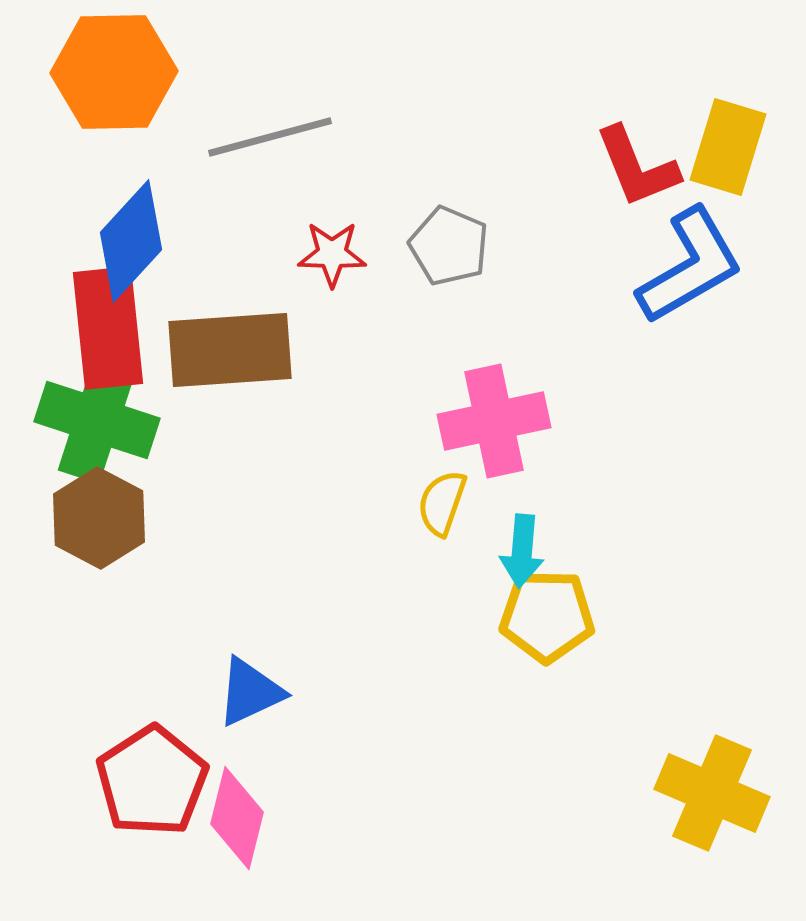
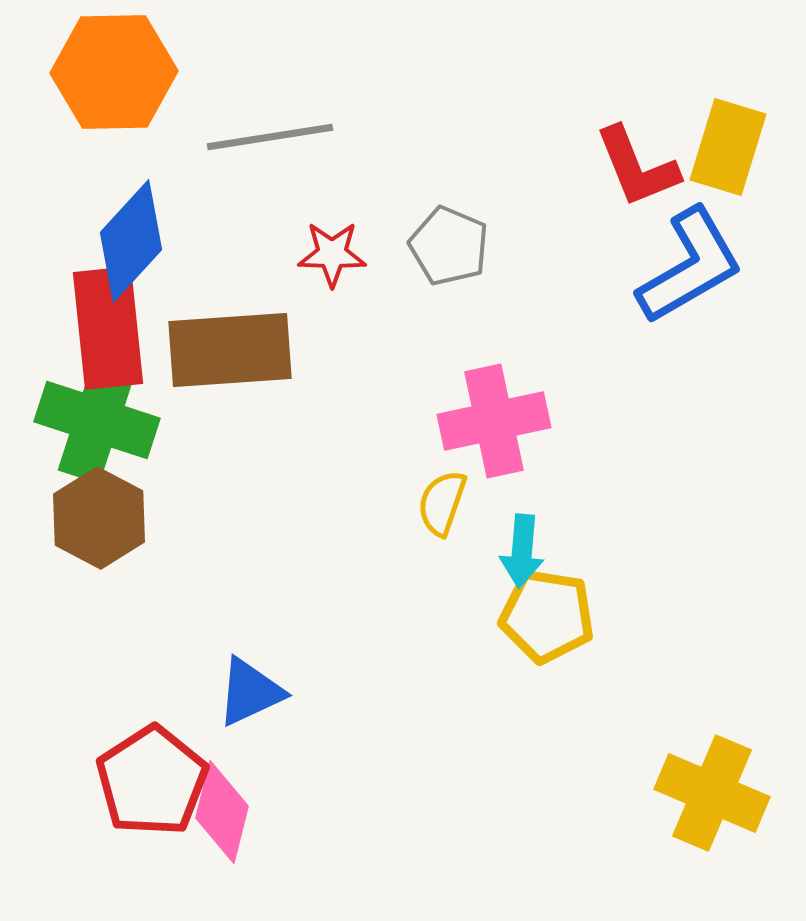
gray line: rotated 6 degrees clockwise
yellow pentagon: rotated 8 degrees clockwise
pink diamond: moved 15 px left, 6 px up
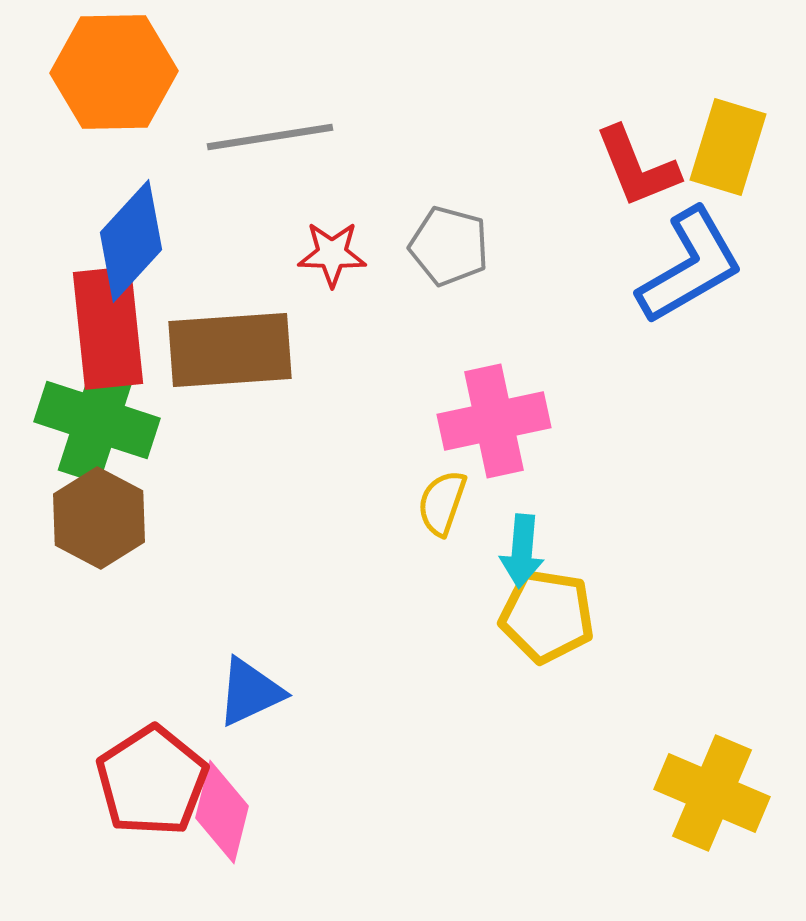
gray pentagon: rotated 8 degrees counterclockwise
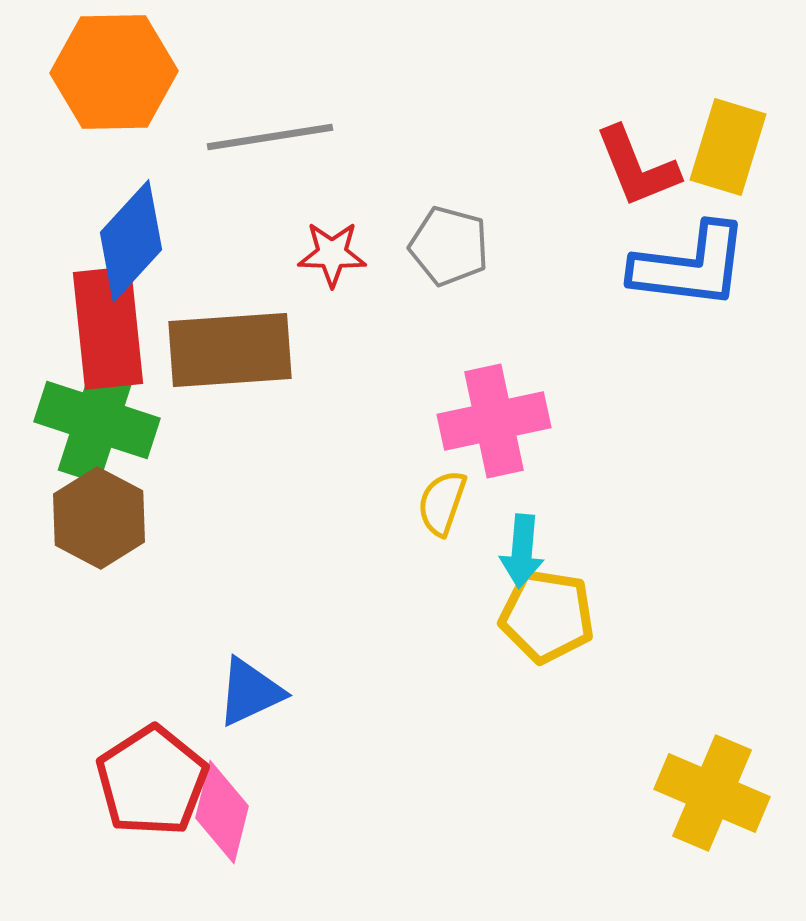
blue L-shape: rotated 37 degrees clockwise
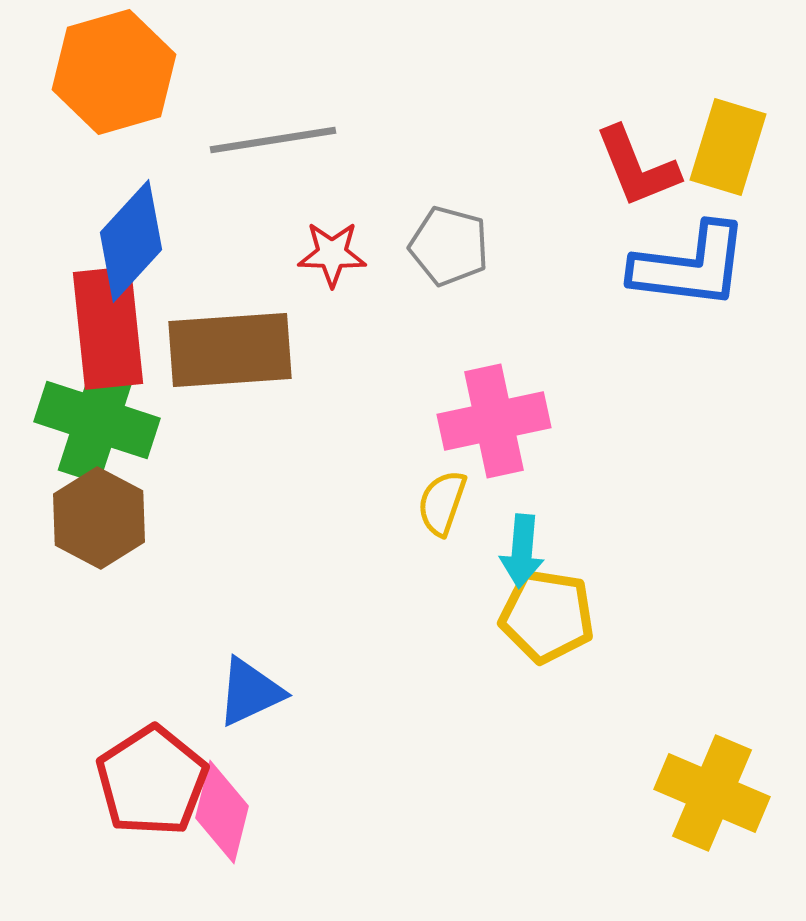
orange hexagon: rotated 15 degrees counterclockwise
gray line: moved 3 px right, 3 px down
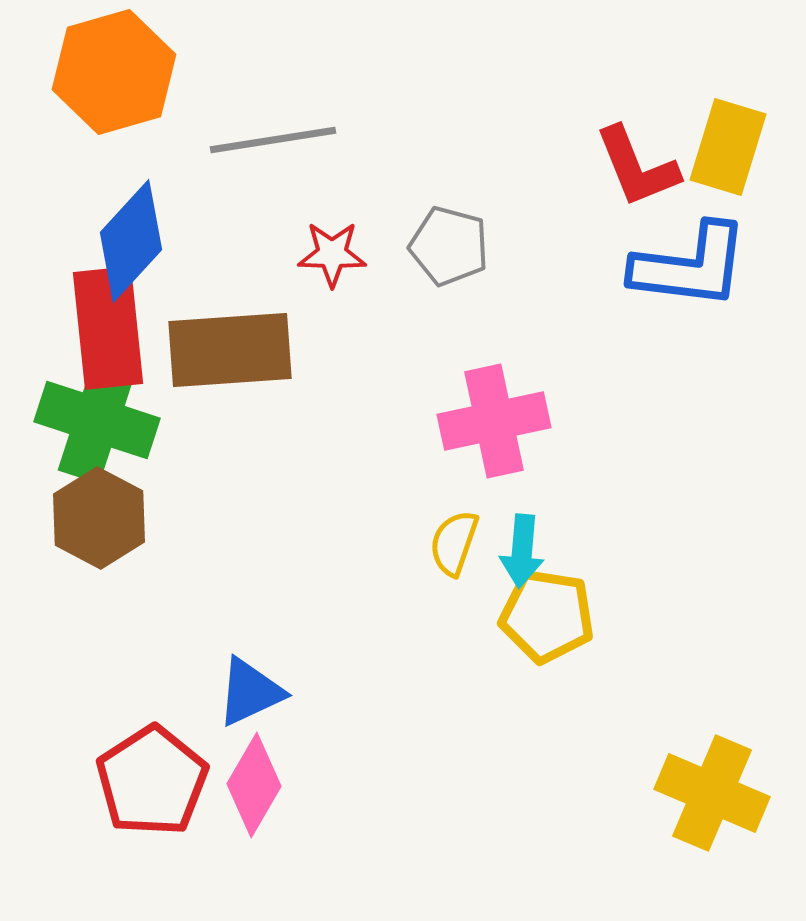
yellow semicircle: moved 12 px right, 40 px down
pink diamond: moved 32 px right, 27 px up; rotated 16 degrees clockwise
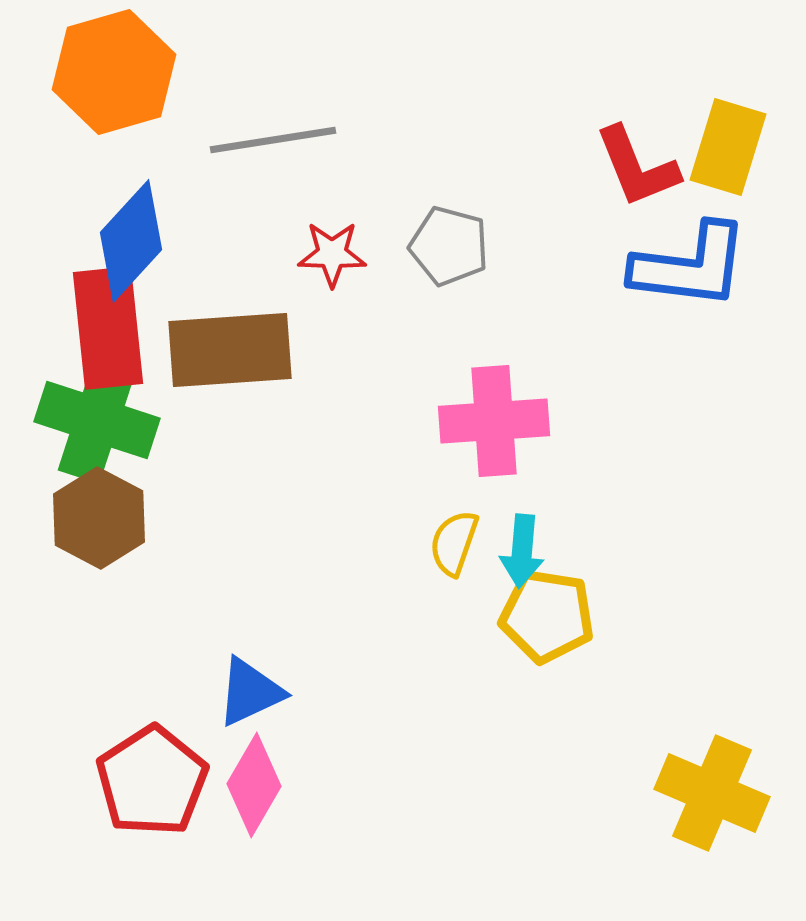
pink cross: rotated 8 degrees clockwise
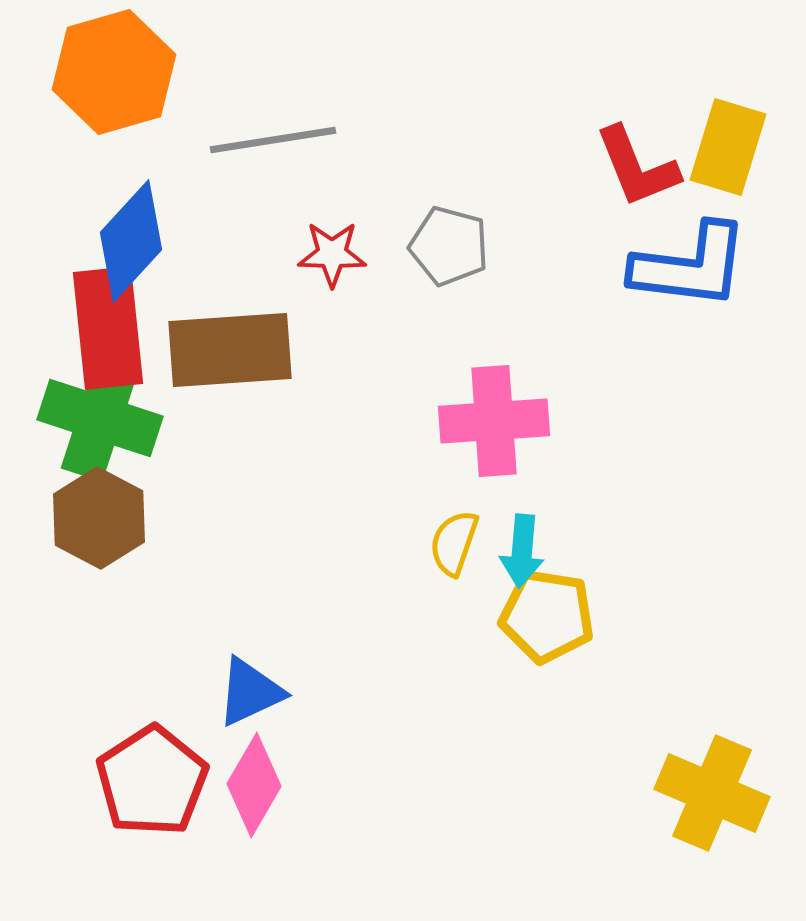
green cross: moved 3 px right, 2 px up
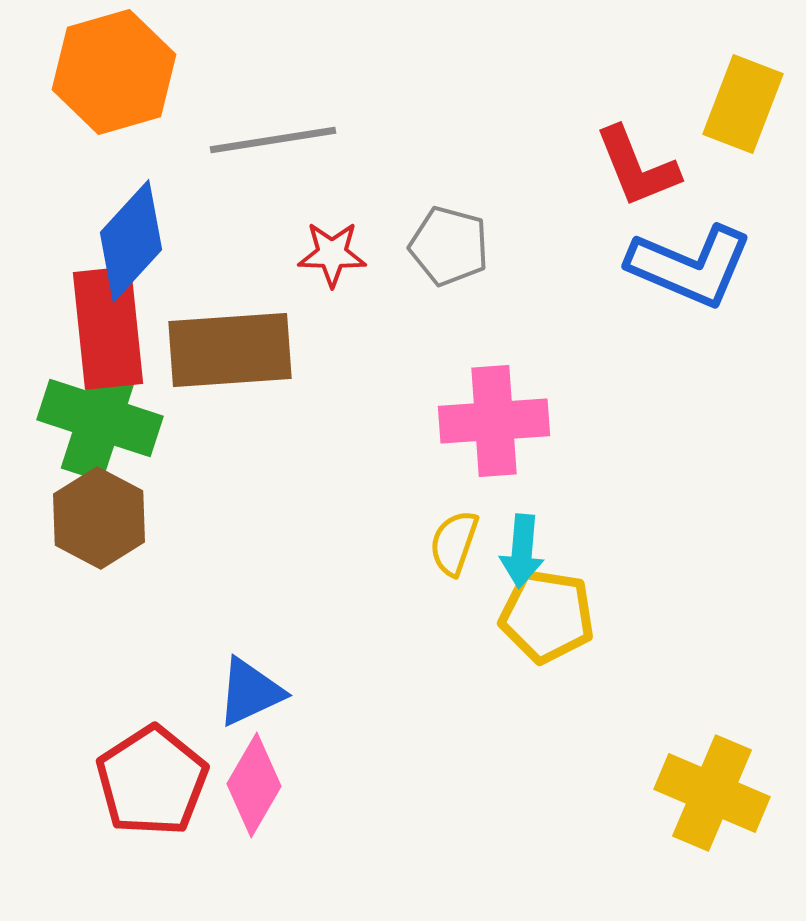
yellow rectangle: moved 15 px right, 43 px up; rotated 4 degrees clockwise
blue L-shape: rotated 16 degrees clockwise
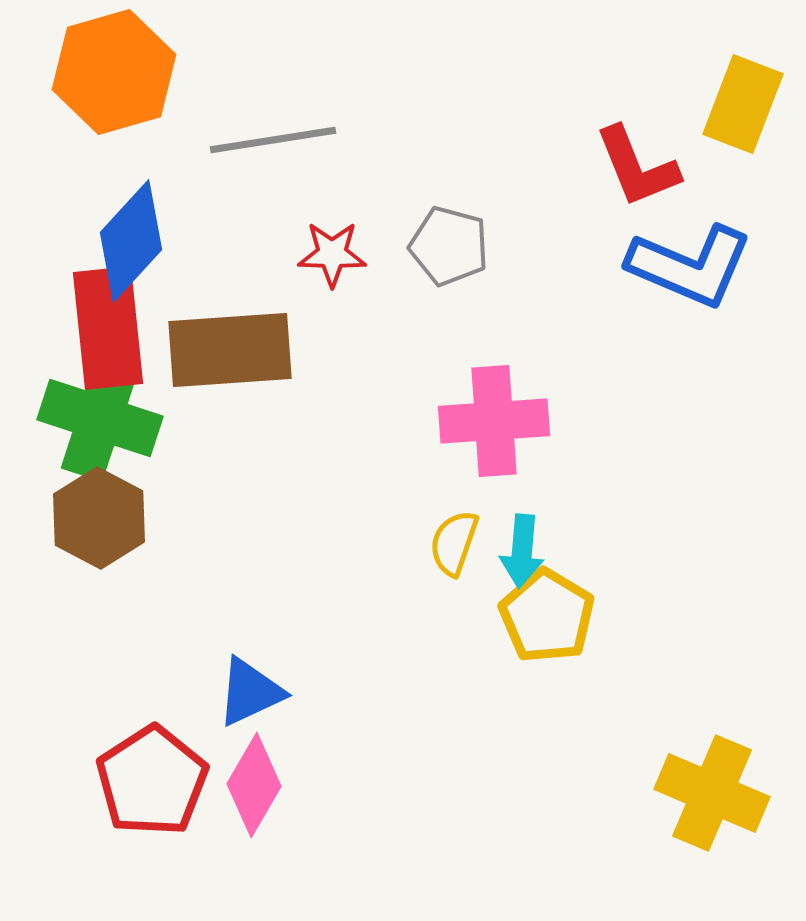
yellow pentagon: rotated 22 degrees clockwise
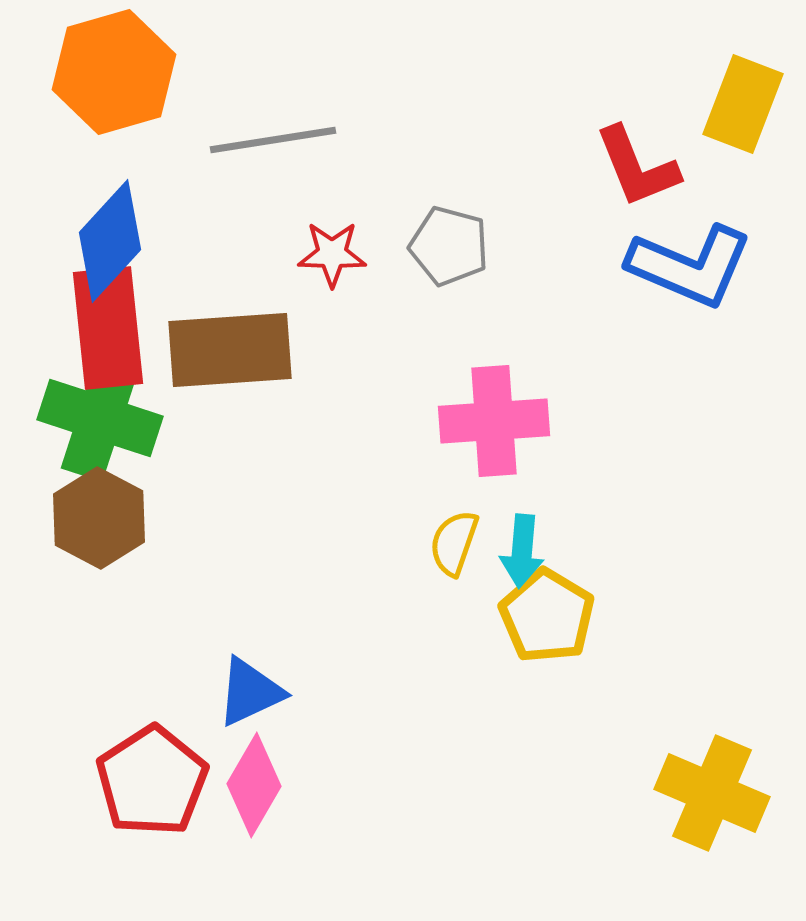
blue diamond: moved 21 px left
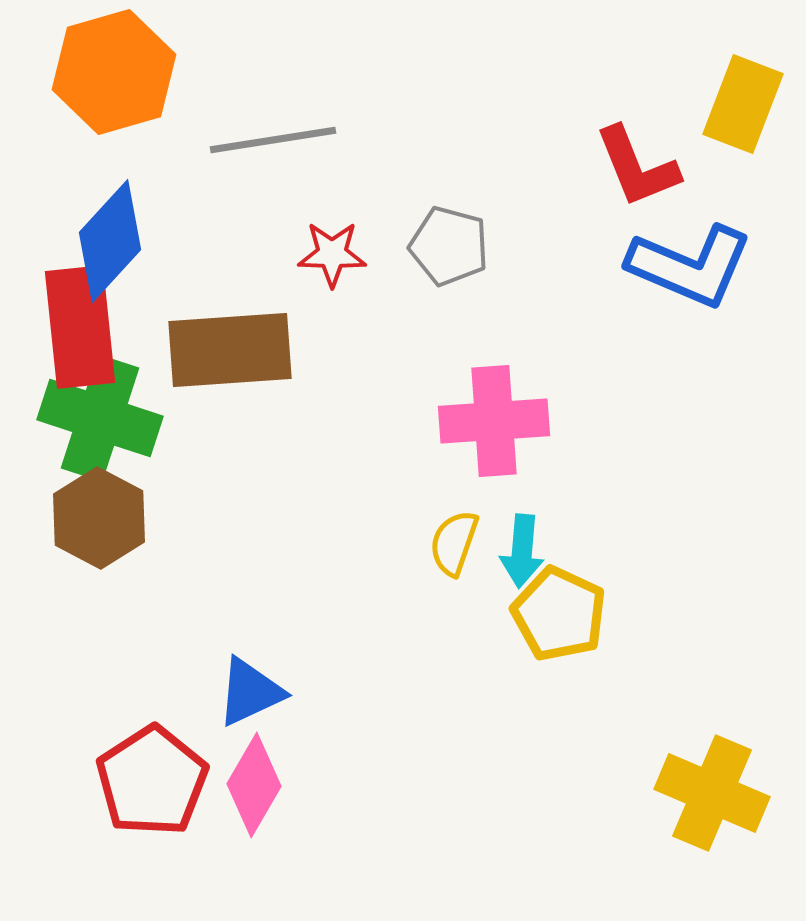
red rectangle: moved 28 px left, 1 px up
yellow pentagon: moved 12 px right, 2 px up; rotated 6 degrees counterclockwise
